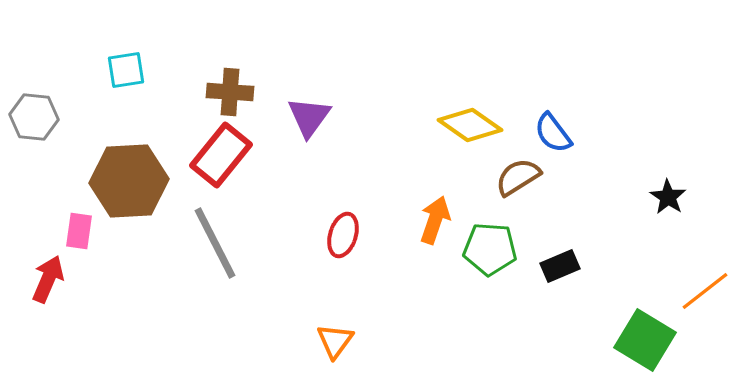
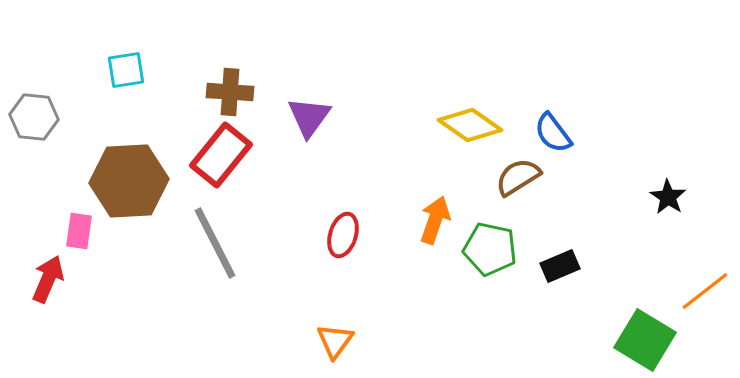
green pentagon: rotated 8 degrees clockwise
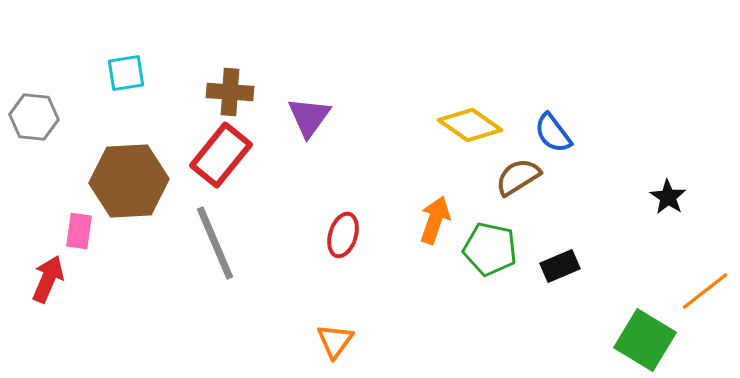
cyan square: moved 3 px down
gray line: rotated 4 degrees clockwise
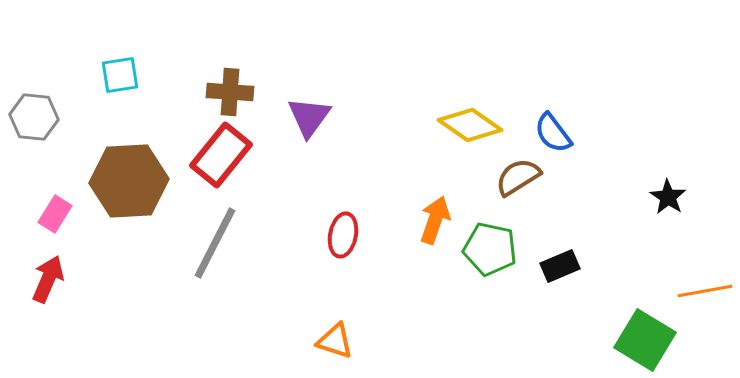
cyan square: moved 6 px left, 2 px down
pink rectangle: moved 24 px left, 17 px up; rotated 24 degrees clockwise
red ellipse: rotated 6 degrees counterclockwise
gray line: rotated 50 degrees clockwise
orange line: rotated 28 degrees clockwise
orange triangle: rotated 48 degrees counterclockwise
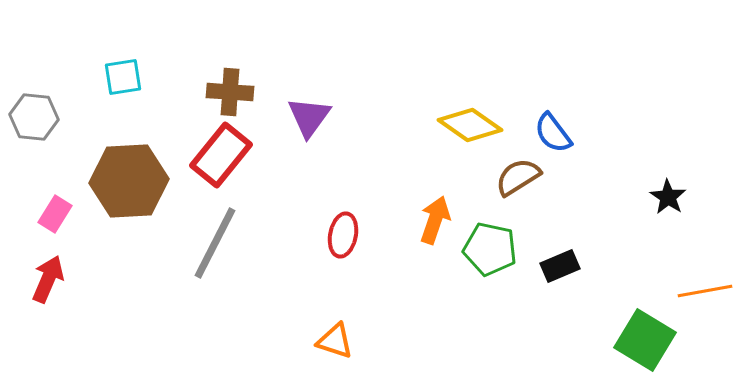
cyan square: moved 3 px right, 2 px down
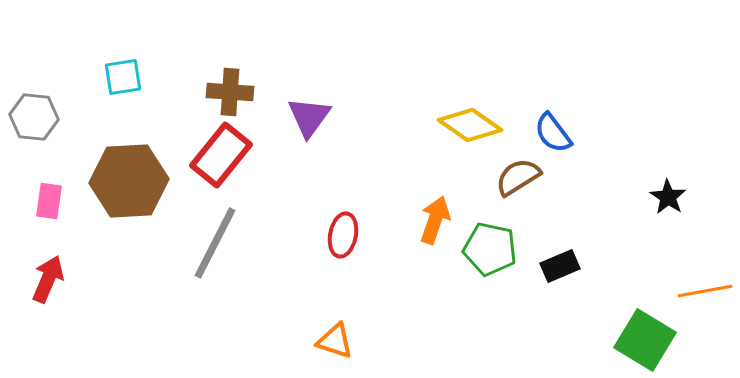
pink rectangle: moved 6 px left, 13 px up; rotated 24 degrees counterclockwise
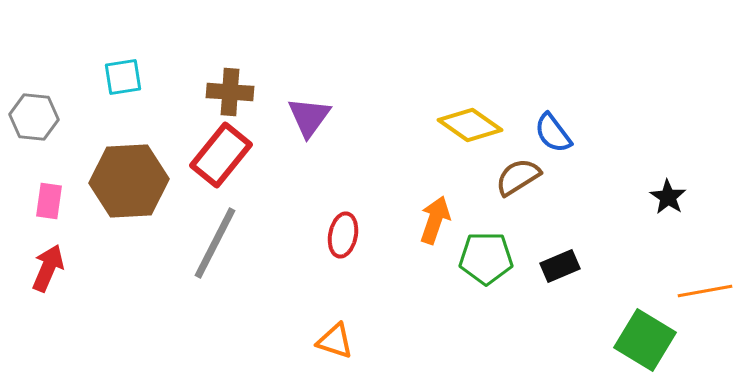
green pentagon: moved 4 px left, 9 px down; rotated 12 degrees counterclockwise
red arrow: moved 11 px up
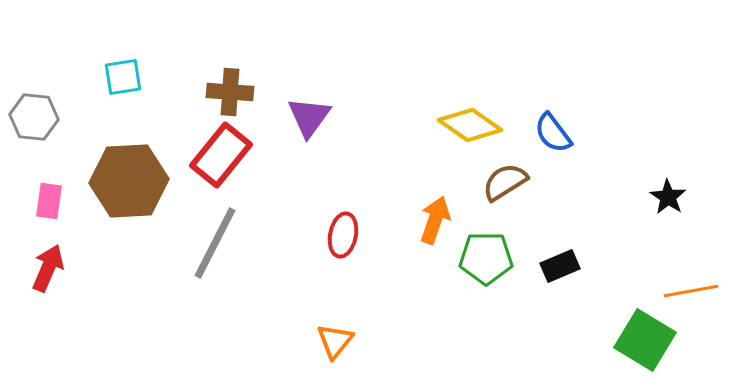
brown semicircle: moved 13 px left, 5 px down
orange line: moved 14 px left
orange triangle: rotated 51 degrees clockwise
